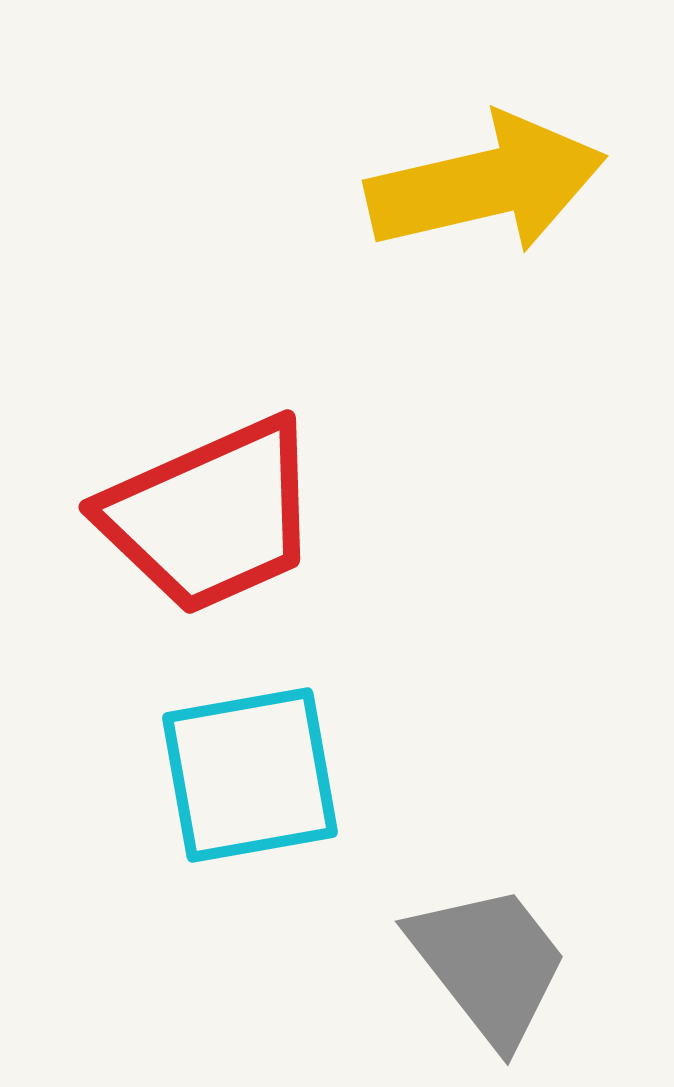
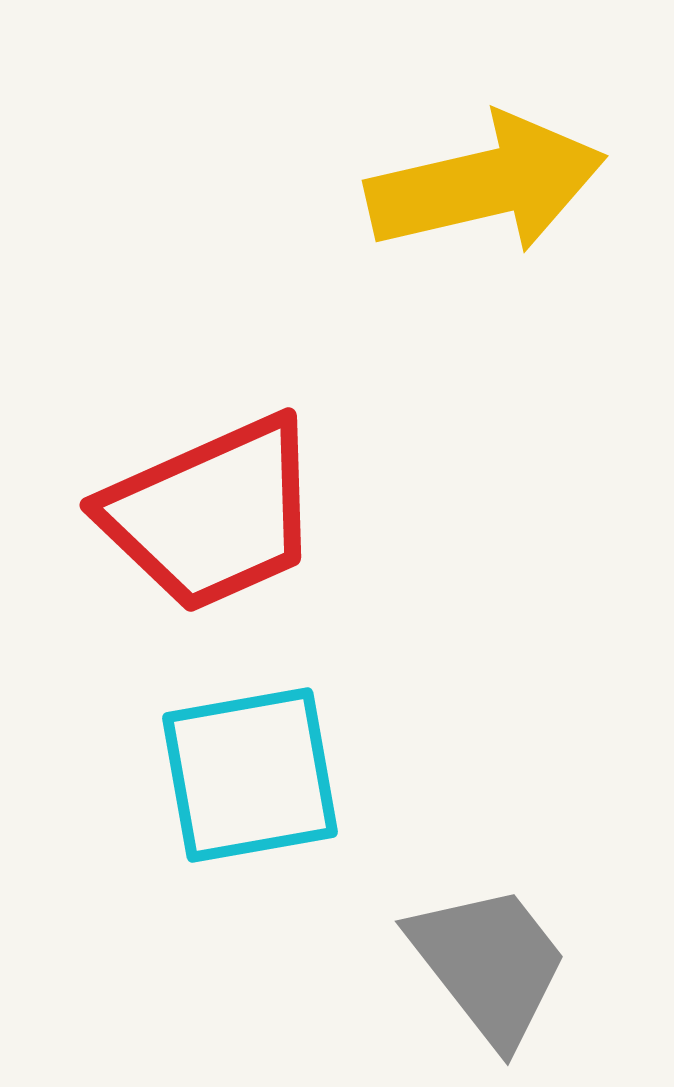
red trapezoid: moved 1 px right, 2 px up
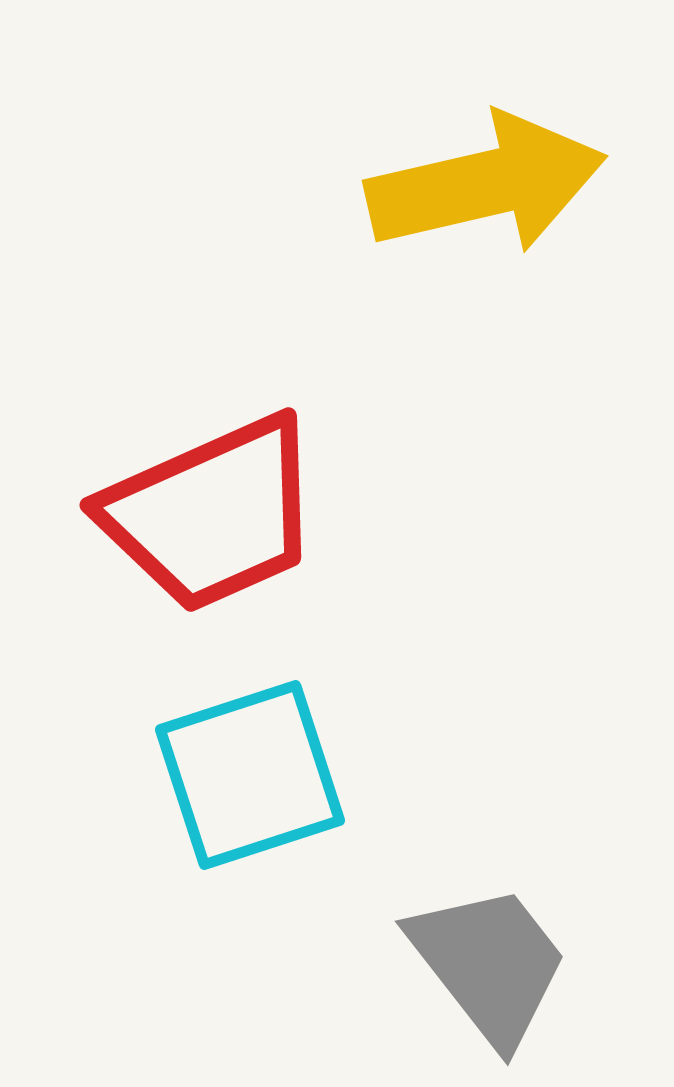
cyan square: rotated 8 degrees counterclockwise
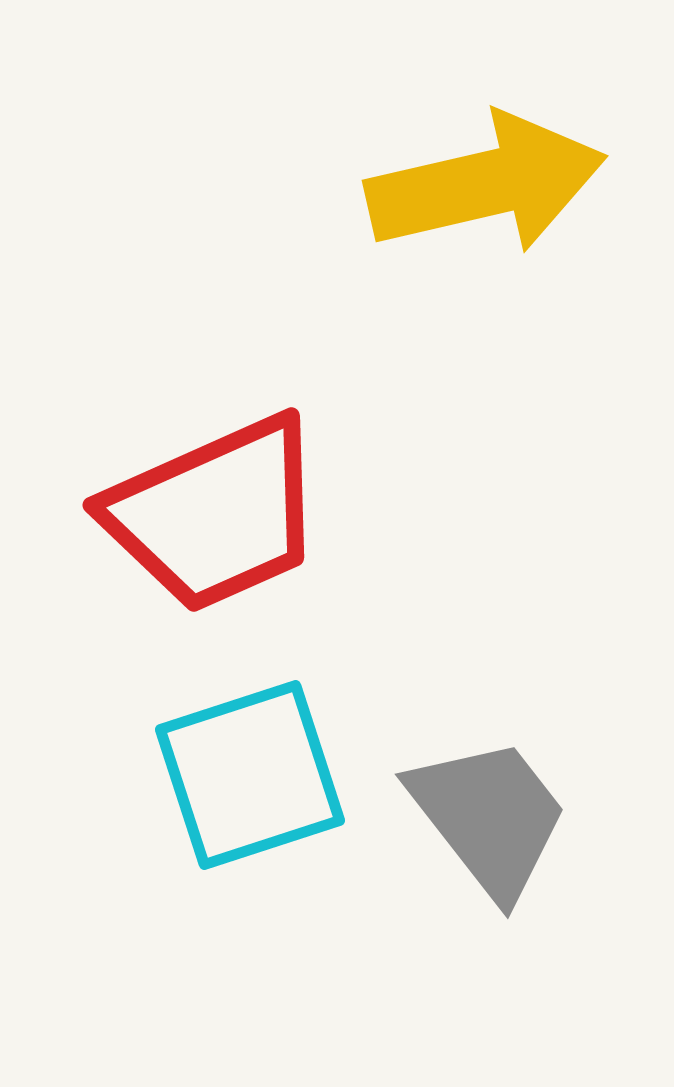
red trapezoid: moved 3 px right
gray trapezoid: moved 147 px up
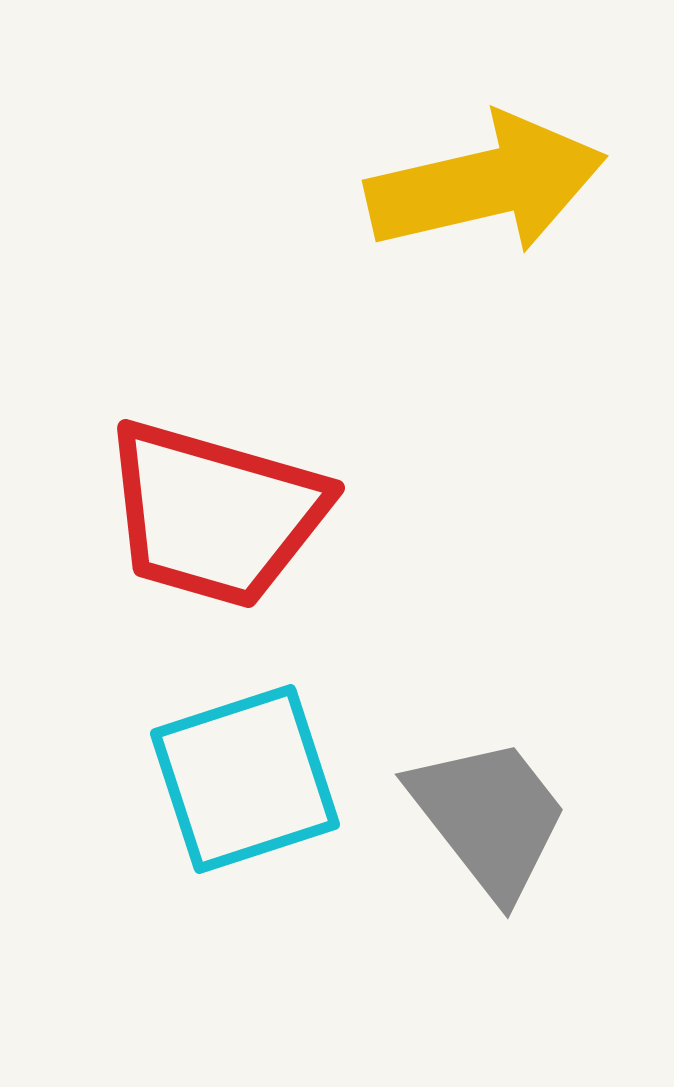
red trapezoid: rotated 40 degrees clockwise
cyan square: moved 5 px left, 4 px down
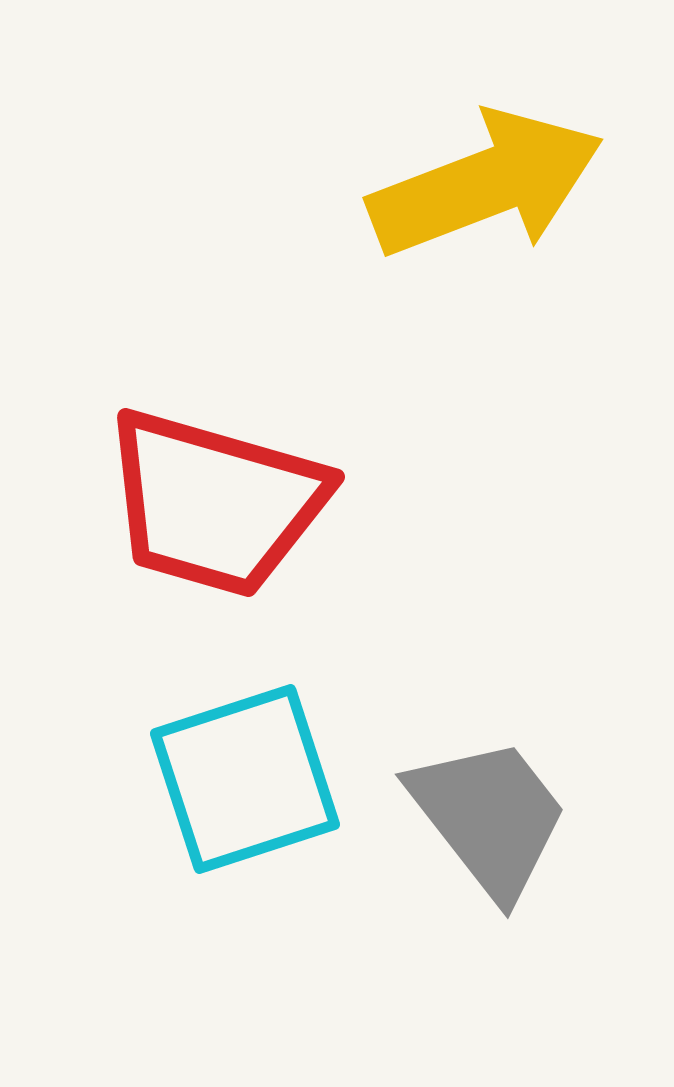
yellow arrow: rotated 8 degrees counterclockwise
red trapezoid: moved 11 px up
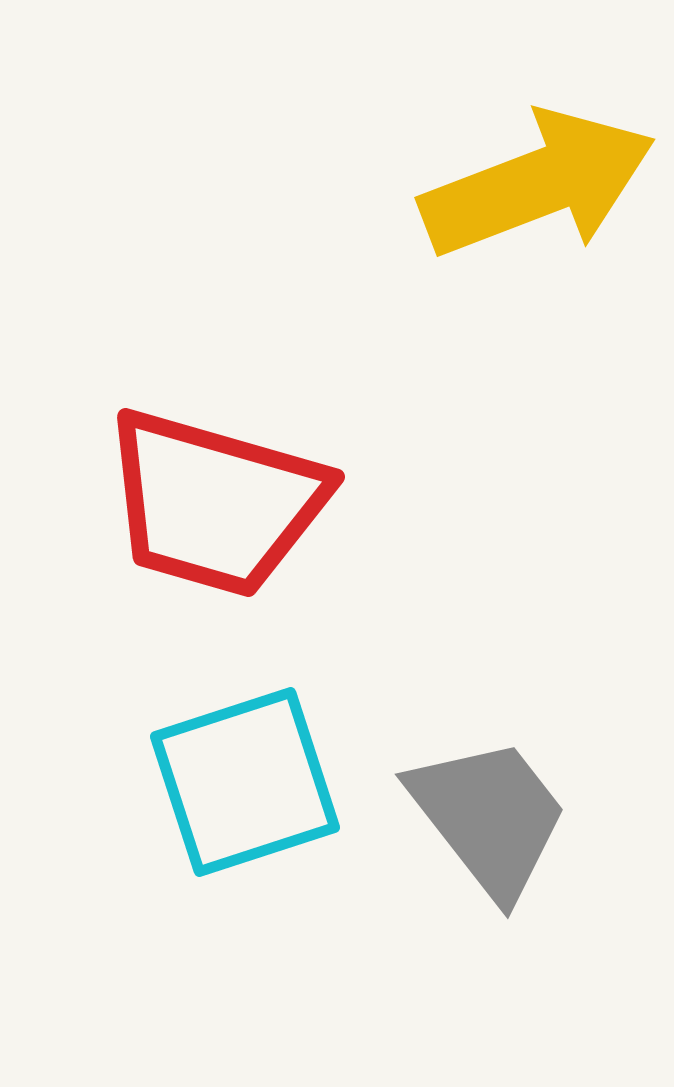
yellow arrow: moved 52 px right
cyan square: moved 3 px down
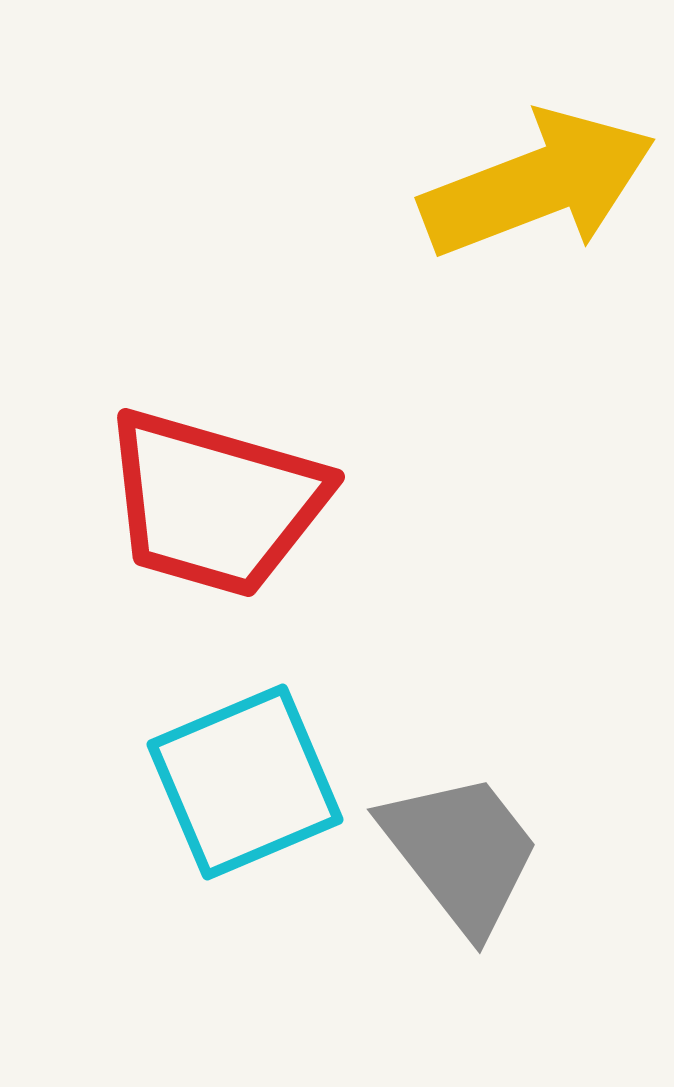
cyan square: rotated 5 degrees counterclockwise
gray trapezoid: moved 28 px left, 35 px down
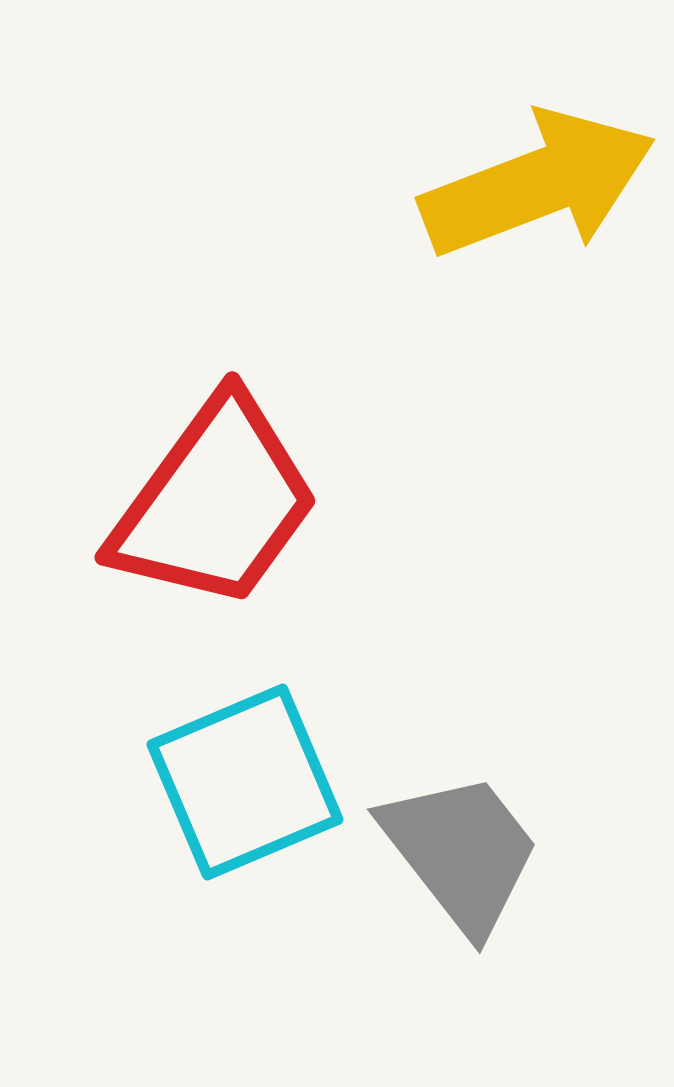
red trapezoid: rotated 70 degrees counterclockwise
